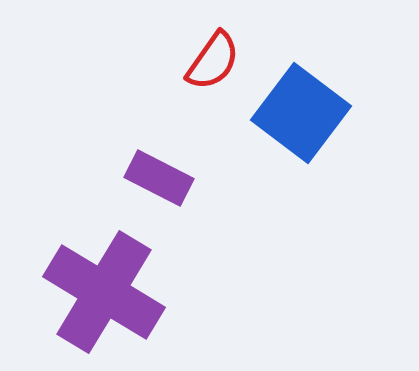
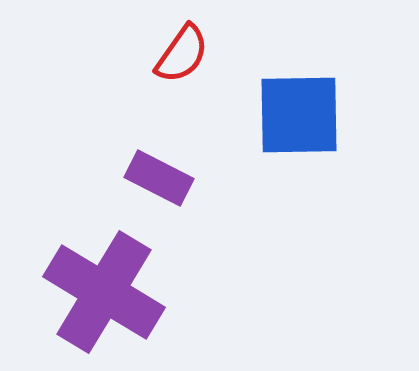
red semicircle: moved 31 px left, 7 px up
blue square: moved 2 px left, 2 px down; rotated 38 degrees counterclockwise
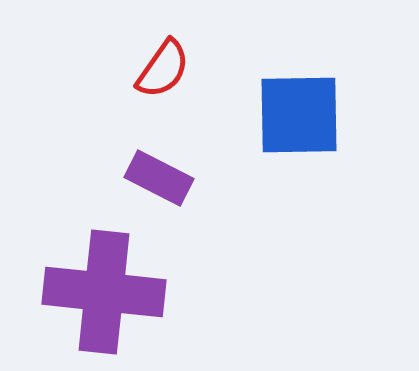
red semicircle: moved 19 px left, 15 px down
purple cross: rotated 25 degrees counterclockwise
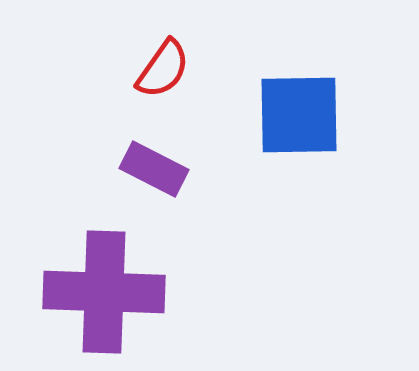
purple rectangle: moved 5 px left, 9 px up
purple cross: rotated 4 degrees counterclockwise
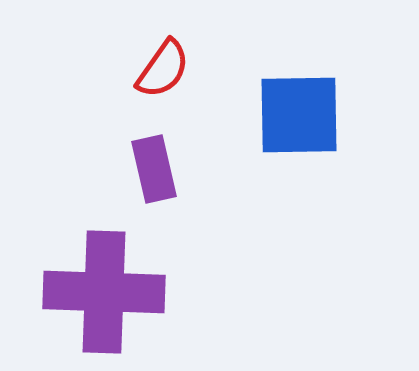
purple rectangle: rotated 50 degrees clockwise
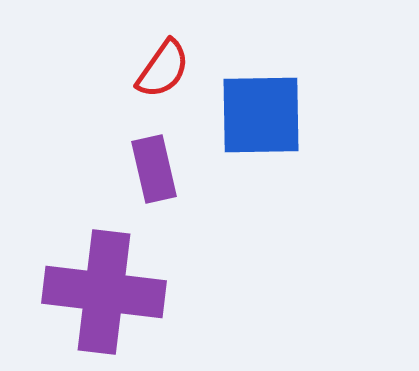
blue square: moved 38 px left
purple cross: rotated 5 degrees clockwise
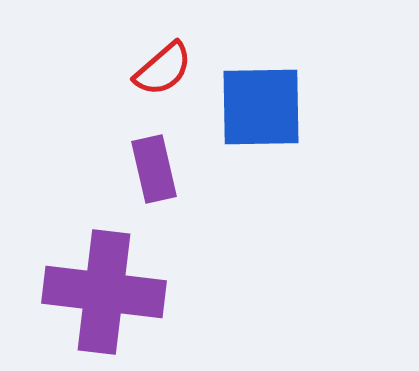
red semicircle: rotated 14 degrees clockwise
blue square: moved 8 px up
